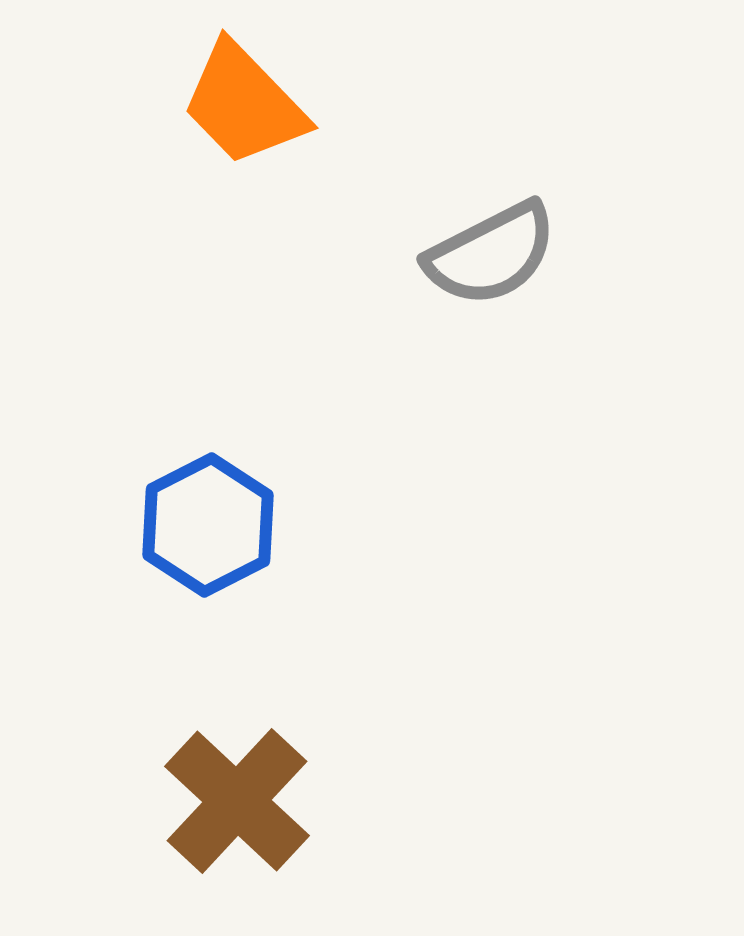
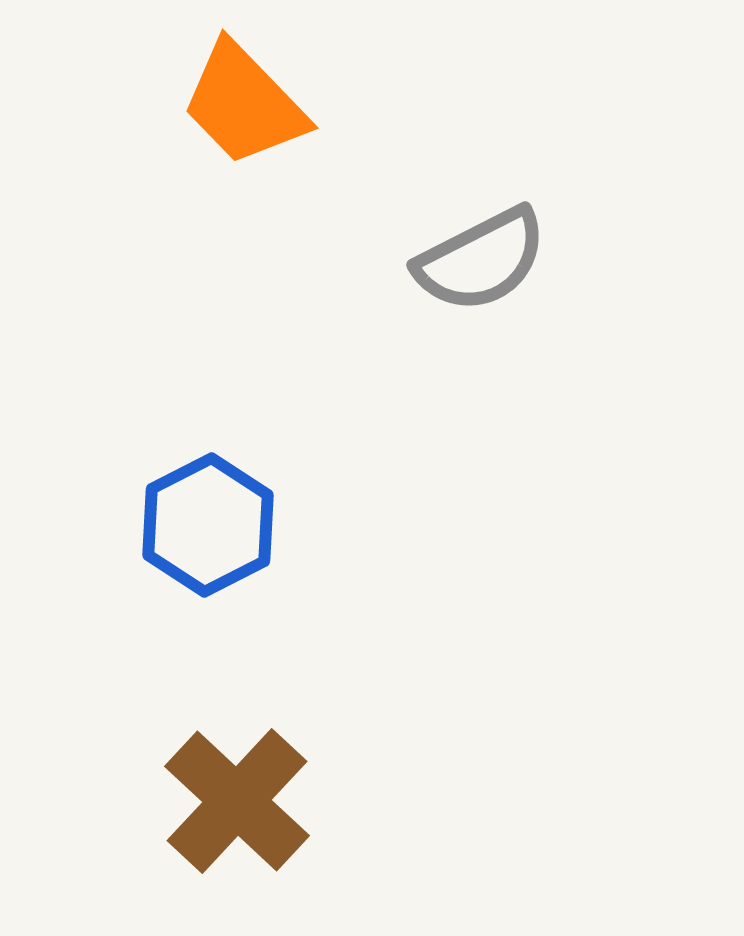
gray semicircle: moved 10 px left, 6 px down
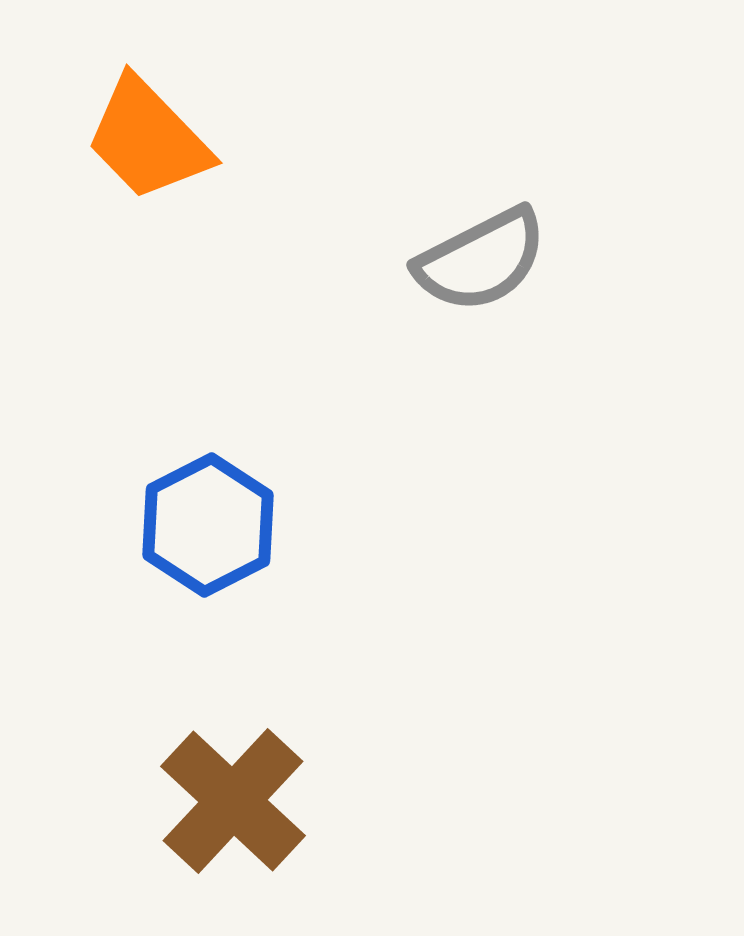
orange trapezoid: moved 96 px left, 35 px down
brown cross: moved 4 px left
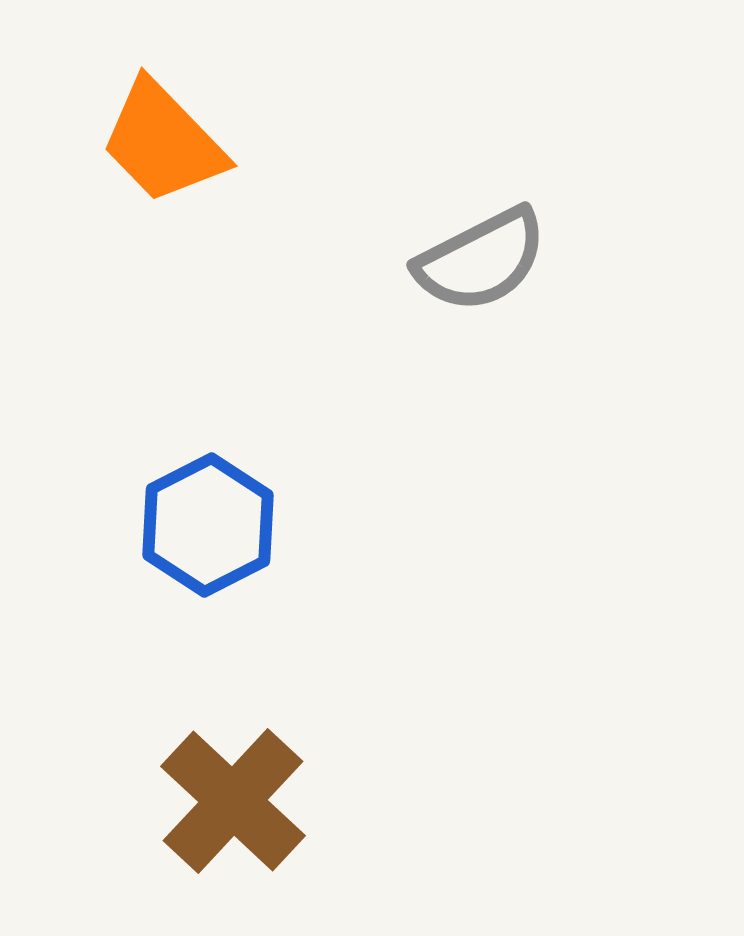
orange trapezoid: moved 15 px right, 3 px down
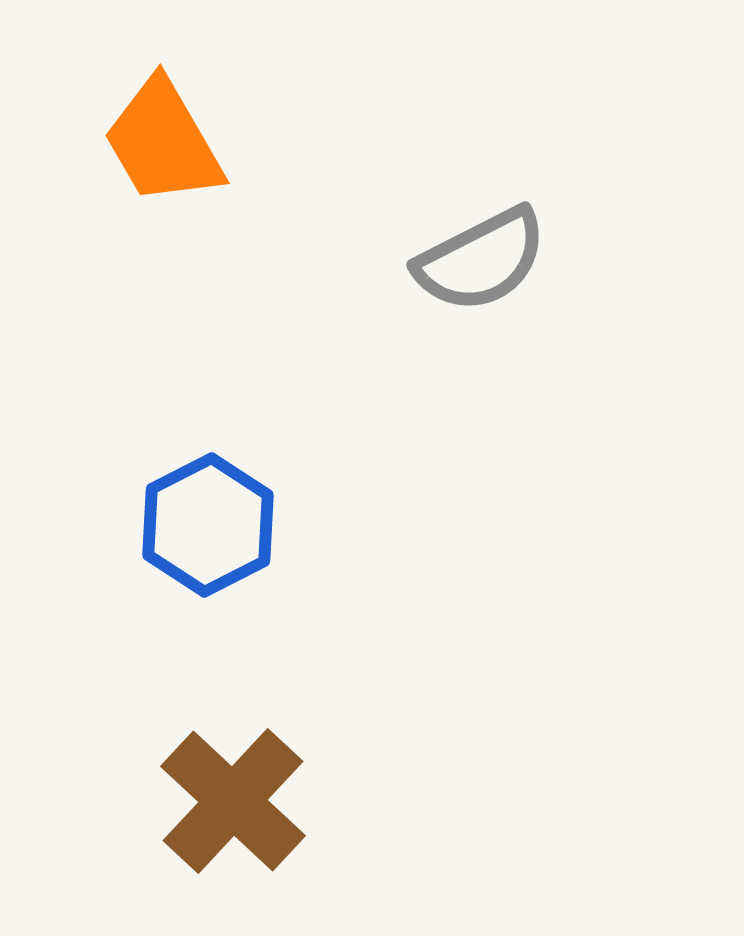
orange trapezoid: rotated 14 degrees clockwise
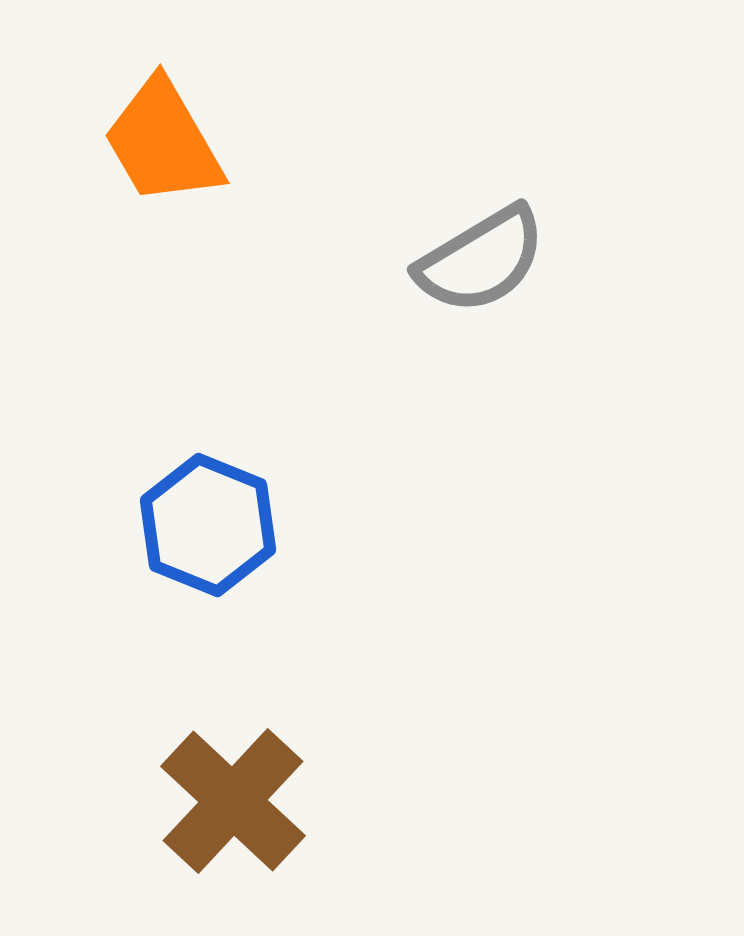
gray semicircle: rotated 4 degrees counterclockwise
blue hexagon: rotated 11 degrees counterclockwise
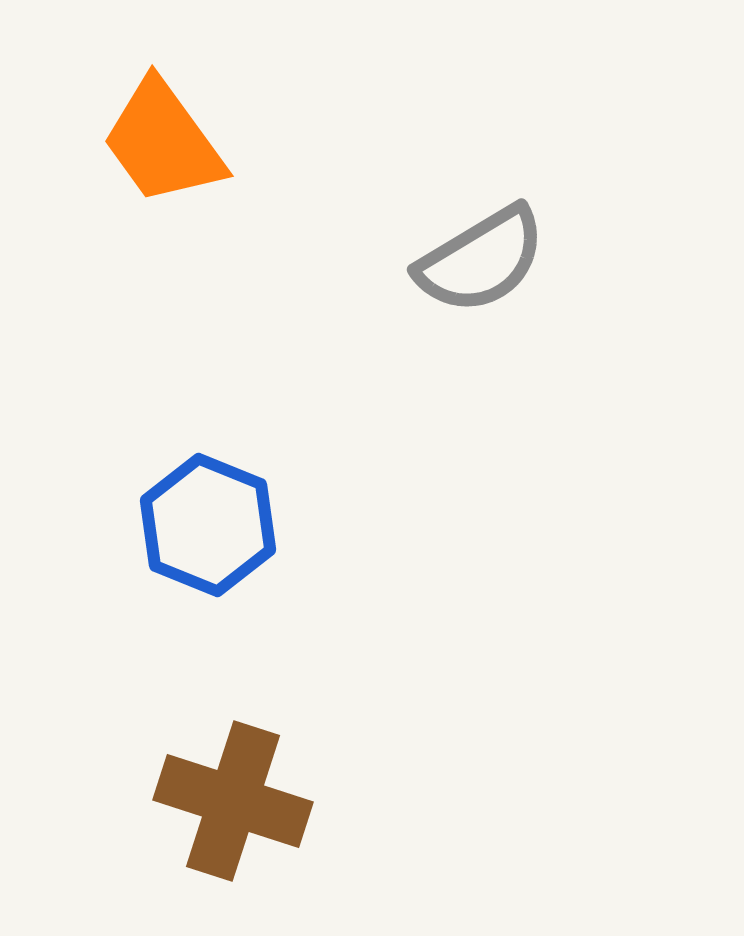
orange trapezoid: rotated 6 degrees counterclockwise
brown cross: rotated 25 degrees counterclockwise
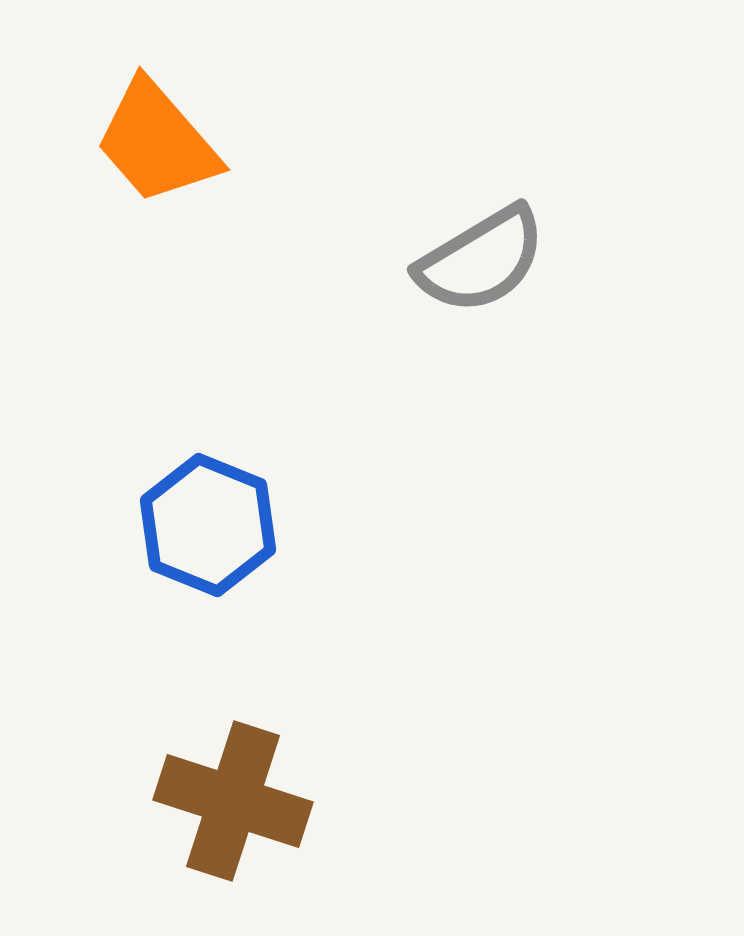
orange trapezoid: moved 6 px left; rotated 5 degrees counterclockwise
